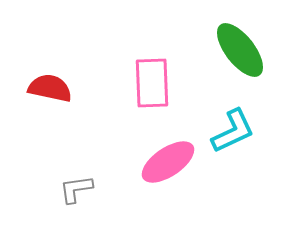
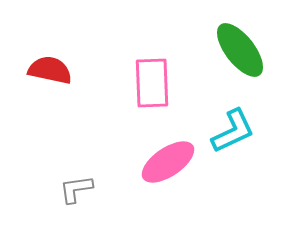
red semicircle: moved 18 px up
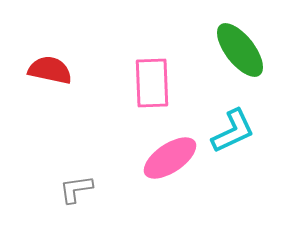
pink ellipse: moved 2 px right, 4 px up
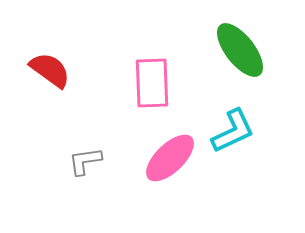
red semicircle: rotated 24 degrees clockwise
pink ellipse: rotated 10 degrees counterclockwise
gray L-shape: moved 9 px right, 28 px up
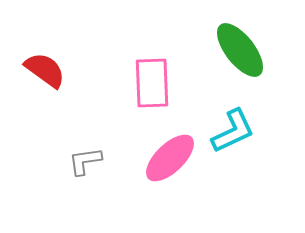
red semicircle: moved 5 px left
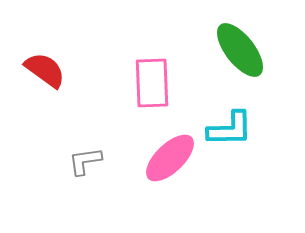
cyan L-shape: moved 3 px left, 2 px up; rotated 24 degrees clockwise
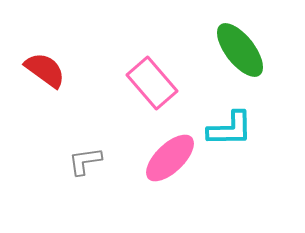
pink rectangle: rotated 39 degrees counterclockwise
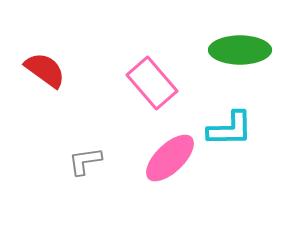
green ellipse: rotated 52 degrees counterclockwise
